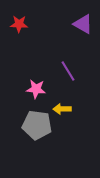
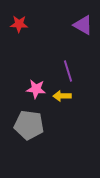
purple triangle: moved 1 px down
purple line: rotated 15 degrees clockwise
yellow arrow: moved 13 px up
gray pentagon: moved 8 px left
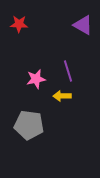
pink star: moved 10 px up; rotated 18 degrees counterclockwise
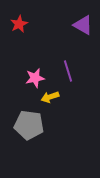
red star: rotated 30 degrees counterclockwise
pink star: moved 1 px left, 1 px up
yellow arrow: moved 12 px left, 1 px down; rotated 18 degrees counterclockwise
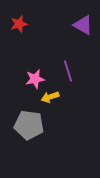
red star: rotated 12 degrees clockwise
pink star: moved 1 px down
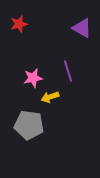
purple triangle: moved 1 px left, 3 px down
pink star: moved 2 px left, 1 px up
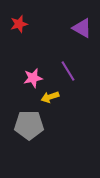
purple line: rotated 15 degrees counterclockwise
gray pentagon: rotated 8 degrees counterclockwise
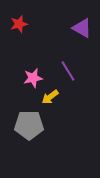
yellow arrow: rotated 18 degrees counterclockwise
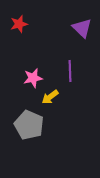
purple triangle: rotated 15 degrees clockwise
purple line: moved 2 px right; rotated 30 degrees clockwise
gray pentagon: rotated 24 degrees clockwise
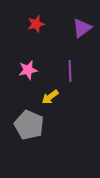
red star: moved 17 px right
purple triangle: rotated 40 degrees clockwise
pink star: moved 5 px left, 8 px up
